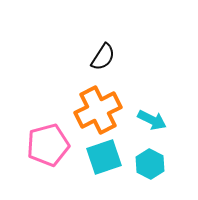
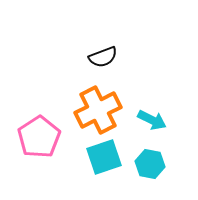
black semicircle: rotated 36 degrees clockwise
pink pentagon: moved 9 px left, 8 px up; rotated 18 degrees counterclockwise
cyan hexagon: rotated 16 degrees counterclockwise
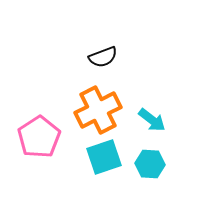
cyan arrow: rotated 12 degrees clockwise
cyan hexagon: rotated 8 degrees counterclockwise
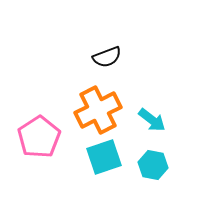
black semicircle: moved 4 px right
cyan hexagon: moved 3 px right, 1 px down; rotated 8 degrees clockwise
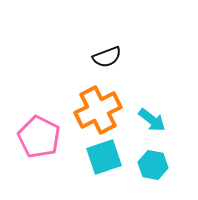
pink pentagon: rotated 12 degrees counterclockwise
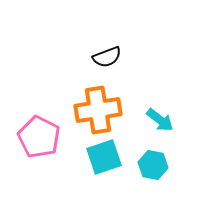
orange cross: rotated 18 degrees clockwise
cyan arrow: moved 8 px right
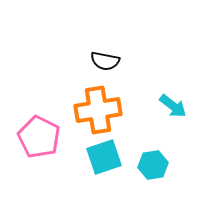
black semicircle: moved 2 px left, 4 px down; rotated 32 degrees clockwise
cyan arrow: moved 13 px right, 14 px up
cyan hexagon: rotated 20 degrees counterclockwise
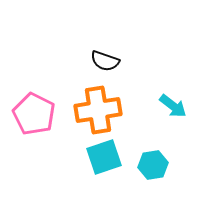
black semicircle: rotated 8 degrees clockwise
pink pentagon: moved 5 px left, 23 px up
